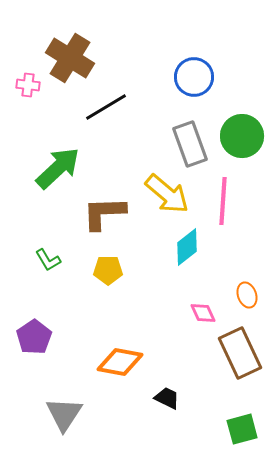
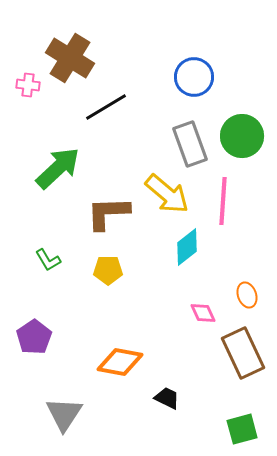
brown L-shape: moved 4 px right
brown rectangle: moved 3 px right
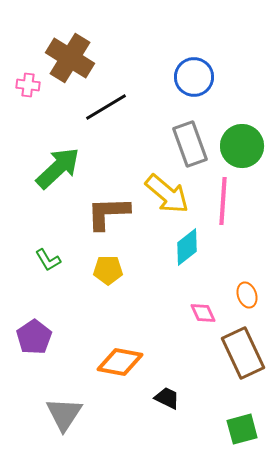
green circle: moved 10 px down
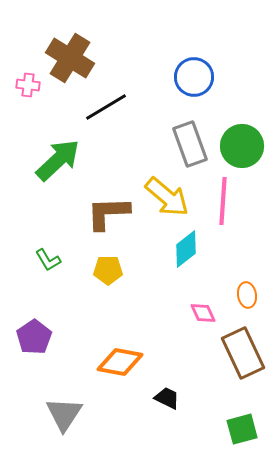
green arrow: moved 8 px up
yellow arrow: moved 3 px down
cyan diamond: moved 1 px left, 2 px down
orange ellipse: rotated 10 degrees clockwise
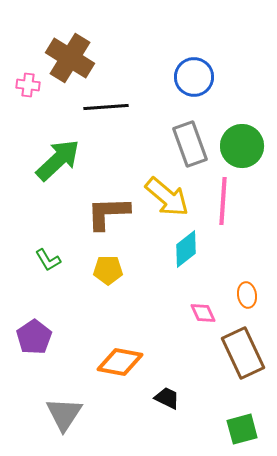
black line: rotated 27 degrees clockwise
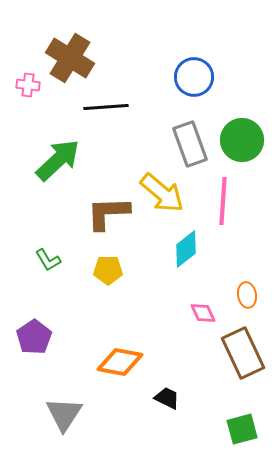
green circle: moved 6 px up
yellow arrow: moved 5 px left, 4 px up
